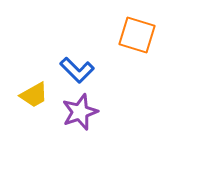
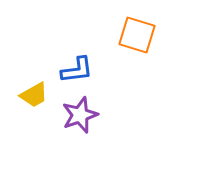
blue L-shape: rotated 52 degrees counterclockwise
purple star: moved 3 px down
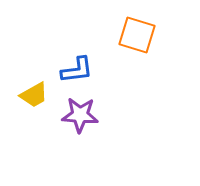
purple star: rotated 24 degrees clockwise
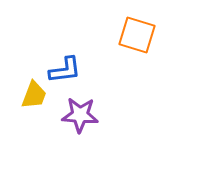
blue L-shape: moved 12 px left
yellow trapezoid: rotated 40 degrees counterclockwise
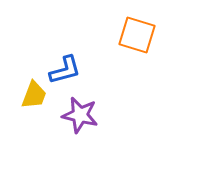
blue L-shape: rotated 8 degrees counterclockwise
purple star: rotated 9 degrees clockwise
